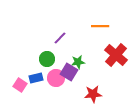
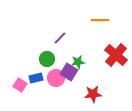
orange line: moved 6 px up
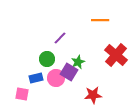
green star: rotated 16 degrees counterclockwise
pink square: moved 2 px right, 9 px down; rotated 24 degrees counterclockwise
red star: moved 1 px down
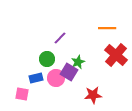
orange line: moved 7 px right, 8 px down
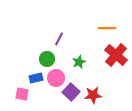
purple line: moved 1 px left, 1 px down; rotated 16 degrees counterclockwise
green star: moved 1 px right
purple square: moved 2 px right, 20 px down; rotated 12 degrees clockwise
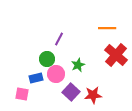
green star: moved 1 px left, 3 px down
pink circle: moved 4 px up
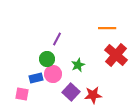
purple line: moved 2 px left
pink circle: moved 3 px left
